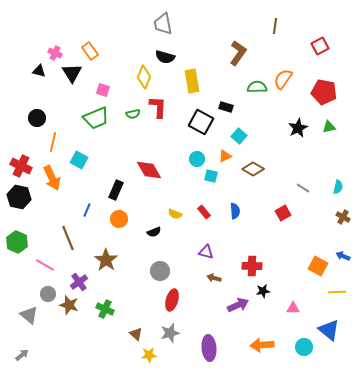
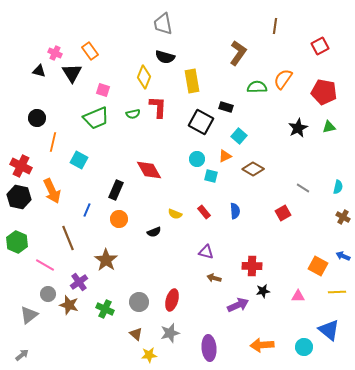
orange arrow at (52, 178): moved 13 px down
gray circle at (160, 271): moved 21 px left, 31 px down
pink triangle at (293, 308): moved 5 px right, 12 px up
gray triangle at (29, 315): rotated 42 degrees clockwise
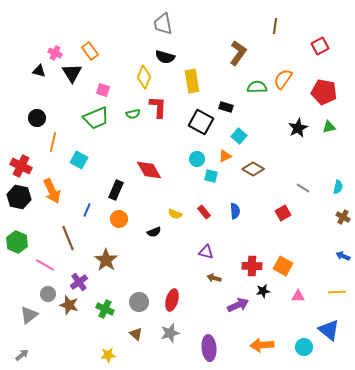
orange square at (318, 266): moved 35 px left
yellow star at (149, 355): moved 41 px left
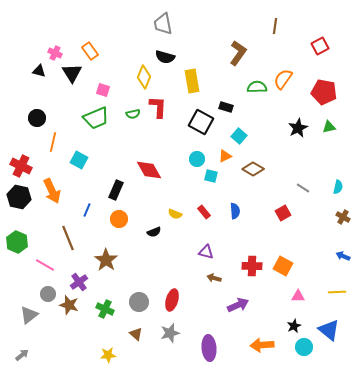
black star at (263, 291): moved 31 px right, 35 px down; rotated 16 degrees counterclockwise
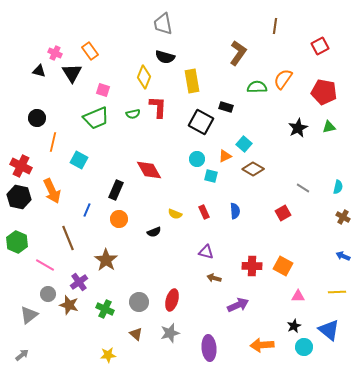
cyan square at (239, 136): moved 5 px right, 8 px down
red rectangle at (204, 212): rotated 16 degrees clockwise
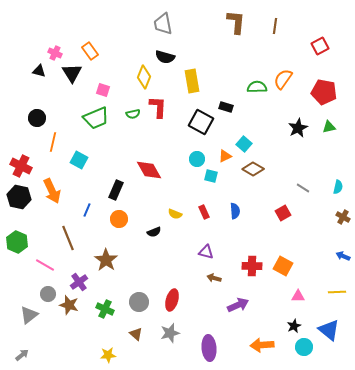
brown L-shape at (238, 53): moved 2 px left, 31 px up; rotated 30 degrees counterclockwise
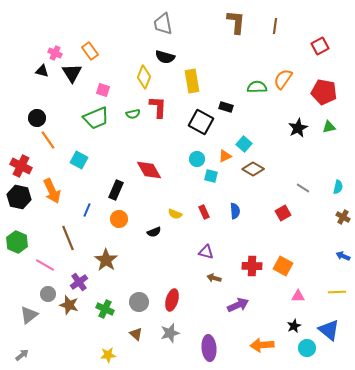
black triangle at (39, 71): moved 3 px right
orange line at (53, 142): moved 5 px left, 2 px up; rotated 48 degrees counterclockwise
cyan circle at (304, 347): moved 3 px right, 1 px down
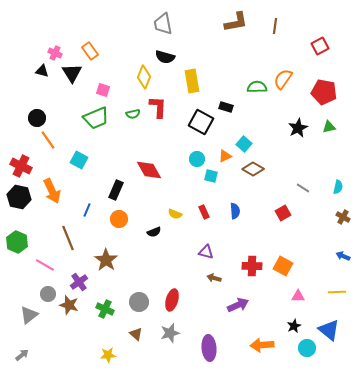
brown L-shape at (236, 22): rotated 75 degrees clockwise
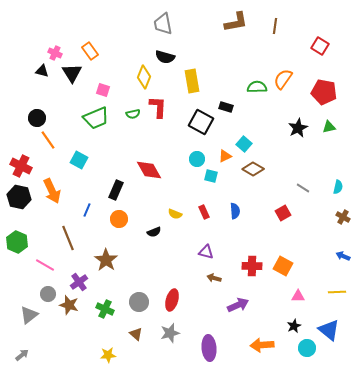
red square at (320, 46): rotated 30 degrees counterclockwise
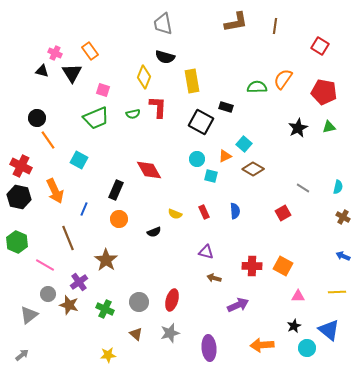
orange arrow at (52, 191): moved 3 px right
blue line at (87, 210): moved 3 px left, 1 px up
